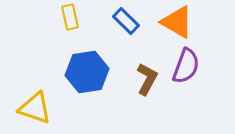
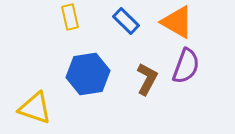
blue hexagon: moved 1 px right, 2 px down
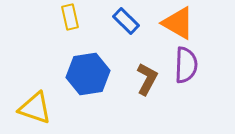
orange triangle: moved 1 px right, 1 px down
purple semicircle: moved 1 px up; rotated 18 degrees counterclockwise
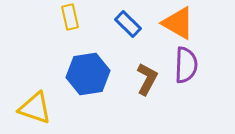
blue rectangle: moved 2 px right, 3 px down
